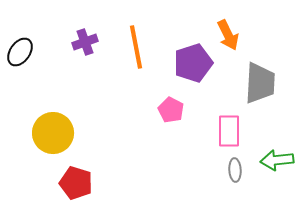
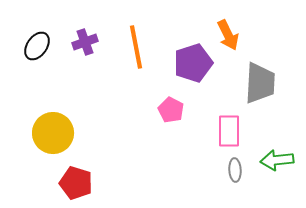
black ellipse: moved 17 px right, 6 px up
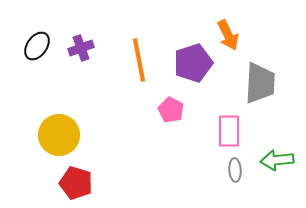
purple cross: moved 4 px left, 6 px down
orange line: moved 3 px right, 13 px down
yellow circle: moved 6 px right, 2 px down
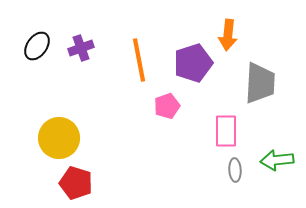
orange arrow: rotated 32 degrees clockwise
pink pentagon: moved 4 px left, 4 px up; rotated 25 degrees clockwise
pink rectangle: moved 3 px left
yellow circle: moved 3 px down
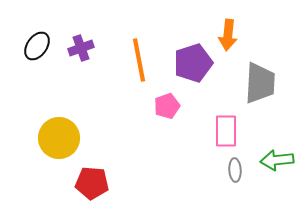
red pentagon: moved 16 px right; rotated 12 degrees counterclockwise
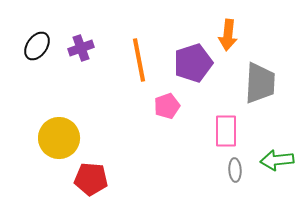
red pentagon: moved 1 px left, 4 px up
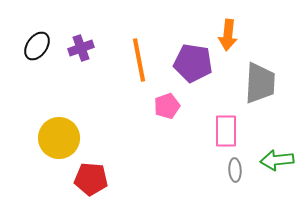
purple pentagon: rotated 27 degrees clockwise
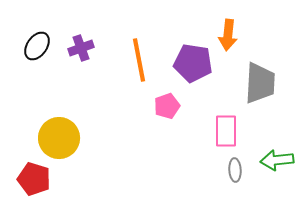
red pentagon: moved 57 px left; rotated 12 degrees clockwise
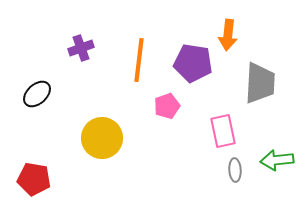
black ellipse: moved 48 px down; rotated 12 degrees clockwise
orange line: rotated 18 degrees clockwise
pink rectangle: moved 3 px left; rotated 12 degrees counterclockwise
yellow circle: moved 43 px right
red pentagon: rotated 8 degrees counterclockwise
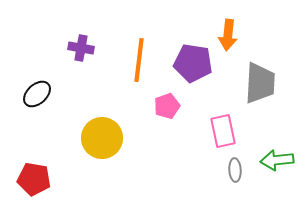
purple cross: rotated 30 degrees clockwise
